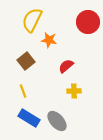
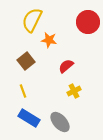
yellow cross: rotated 24 degrees counterclockwise
gray ellipse: moved 3 px right, 1 px down
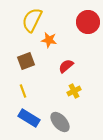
brown square: rotated 18 degrees clockwise
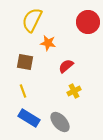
orange star: moved 1 px left, 3 px down
brown square: moved 1 px left, 1 px down; rotated 30 degrees clockwise
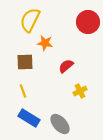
yellow semicircle: moved 2 px left
orange star: moved 3 px left
brown square: rotated 12 degrees counterclockwise
yellow cross: moved 6 px right
gray ellipse: moved 2 px down
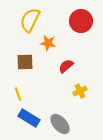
red circle: moved 7 px left, 1 px up
orange star: moved 3 px right
yellow line: moved 5 px left, 3 px down
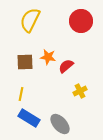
orange star: moved 14 px down
yellow line: moved 3 px right; rotated 32 degrees clockwise
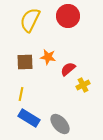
red circle: moved 13 px left, 5 px up
red semicircle: moved 2 px right, 3 px down
yellow cross: moved 3 px right, 6 px up
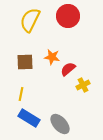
orange star: moved 4 px right
